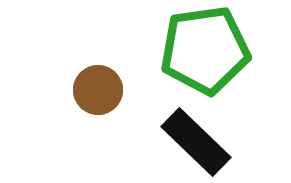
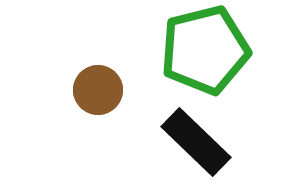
green pentagon: rotated 6 degrees counterclockwise
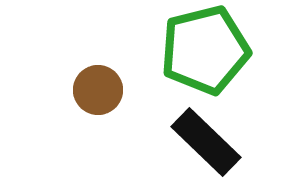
black rectangle: moved 10 px right
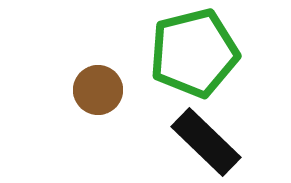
green pentagon: moved 11 px left, 3 px down
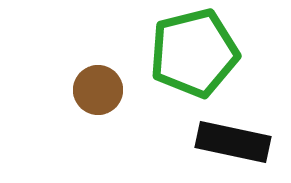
black rectangle: moved 27 px right; rotated 32 degrees counterclockwise
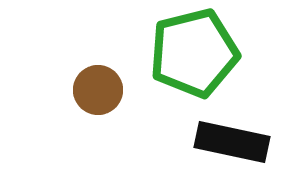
black rectangle: moved 1 px left
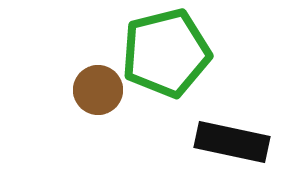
green pentagon: moved 28 px left
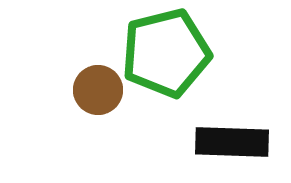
black rectangle: rotated 10 degrees counterclockwise
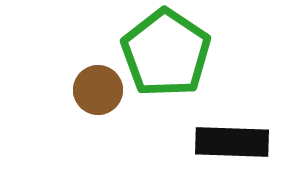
green pentagon: rotated 24 degrees counterclockwise
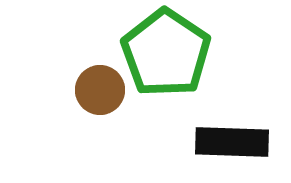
brown circle: moved 2 px right
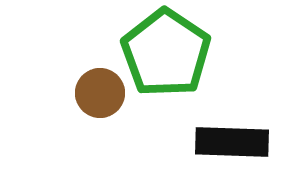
brown circle: moved 3 px down
